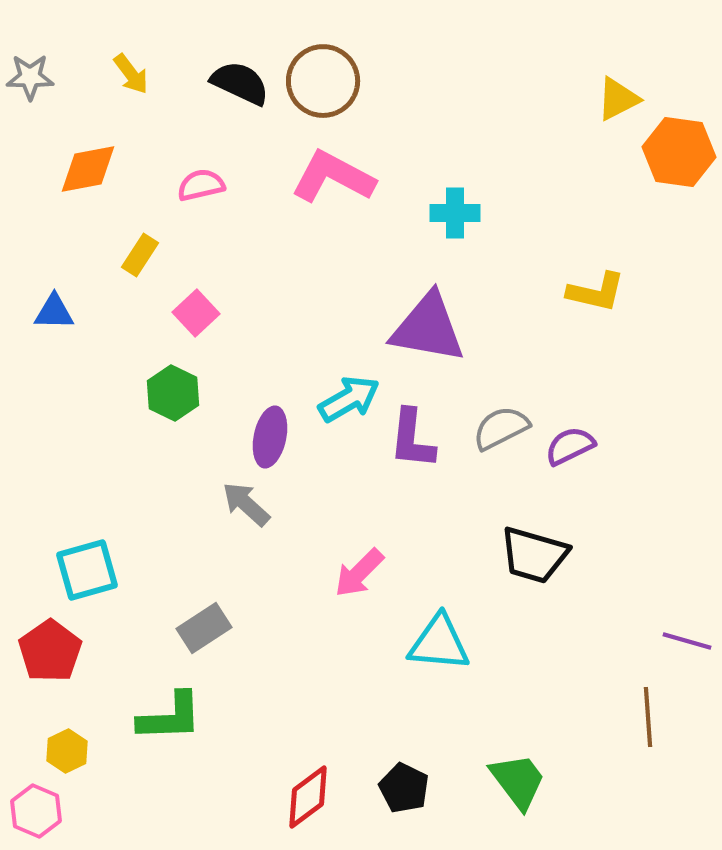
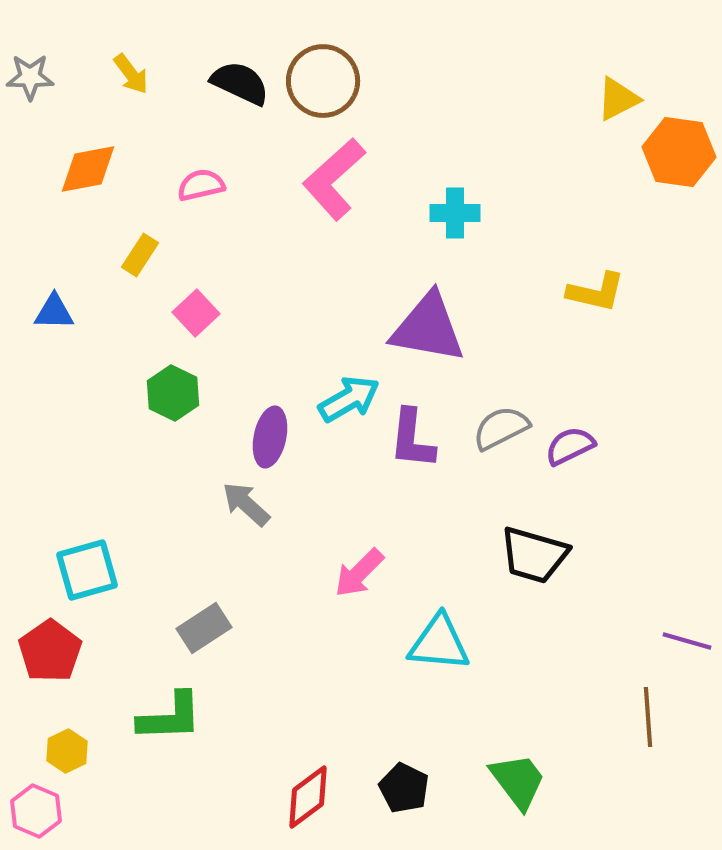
pink L-shape: moved 1 px right, 2 px down; rotated 70 degrees counterclockwise
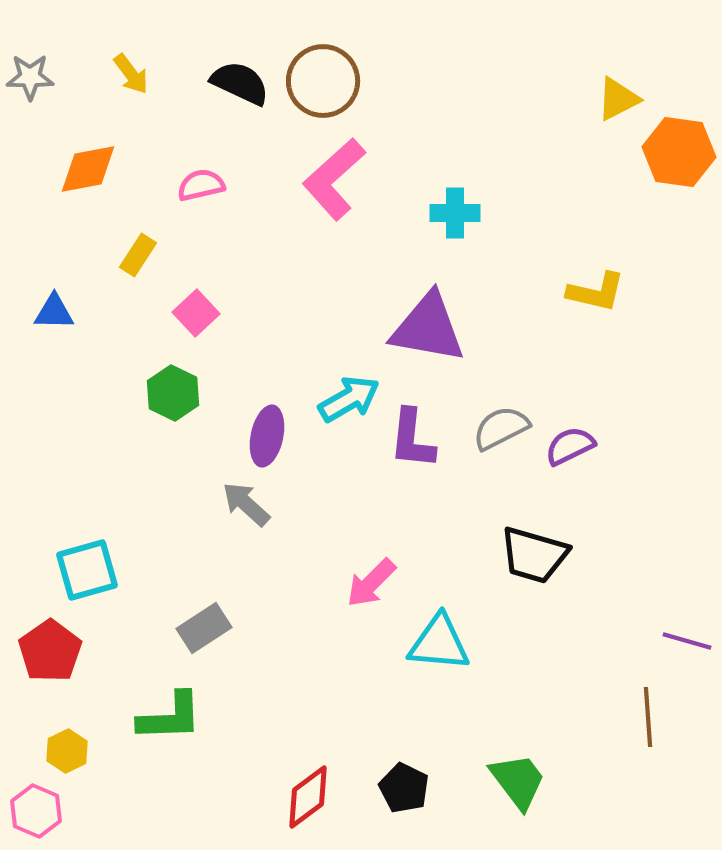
yellow rectangle: moved 2 px left
purple ellipse: moved 3 px left, 1 px up
pink arrow: moved 12 px right, 10 px down
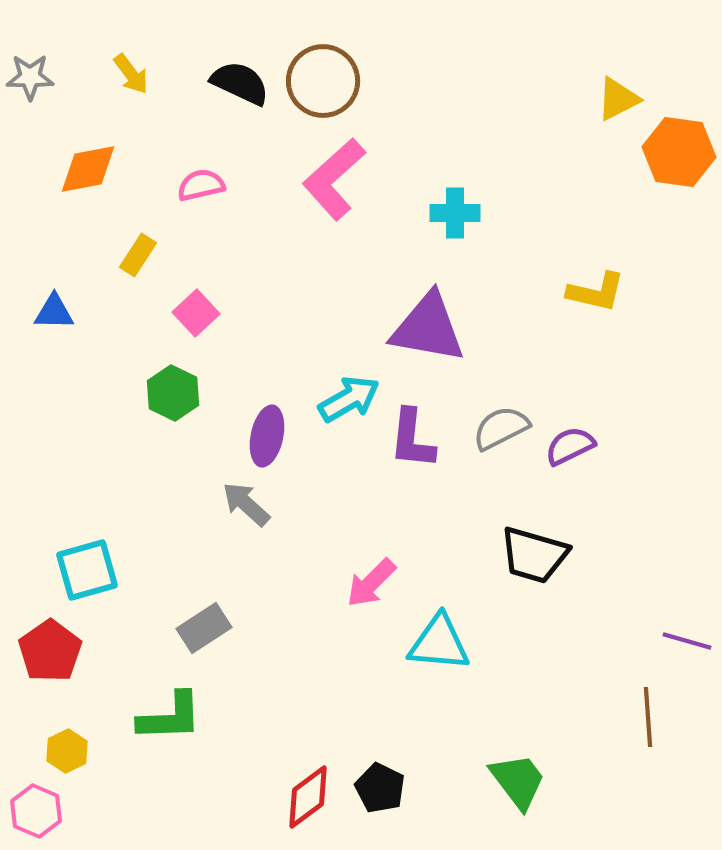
black pentagon: moved 24 px left
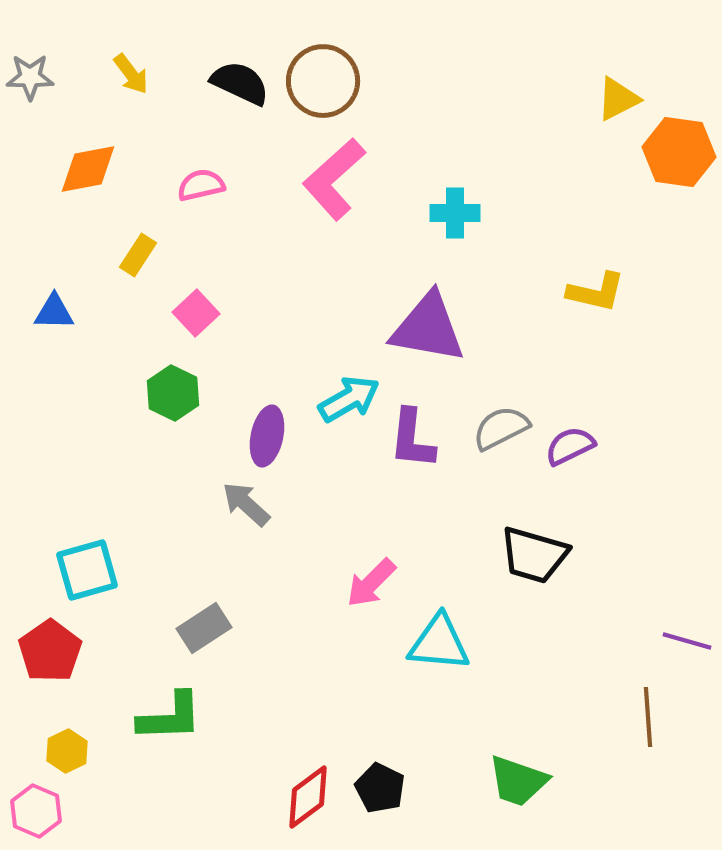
green trapezoid: rotated 146 degrees clockwise
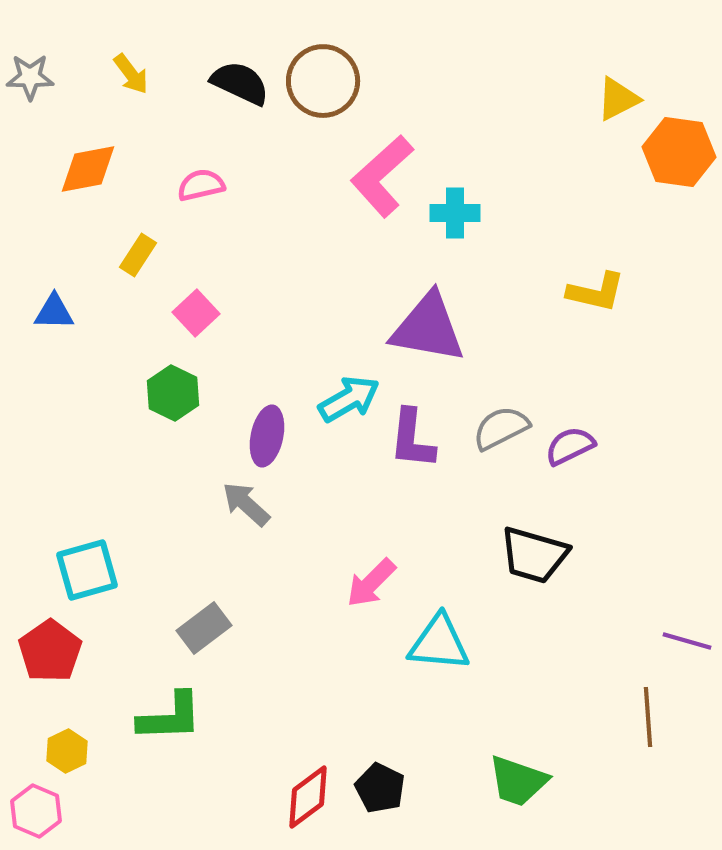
pink L-shape: moved 48 px right, 3 px up
gray rectangle: rotated 4 degrees counterclockwise
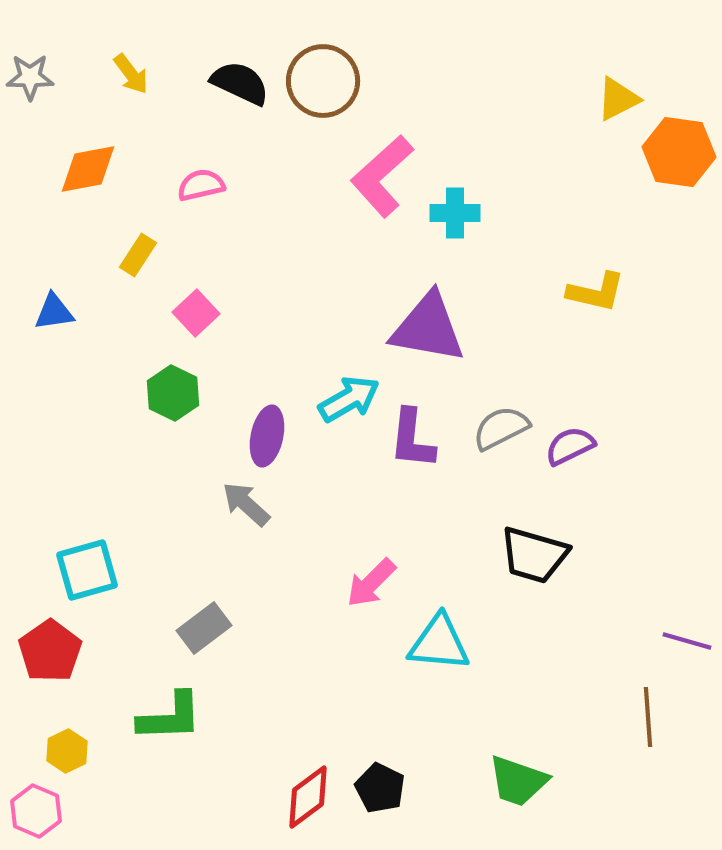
blue triangle: rotated 9 degrees counterclockwise
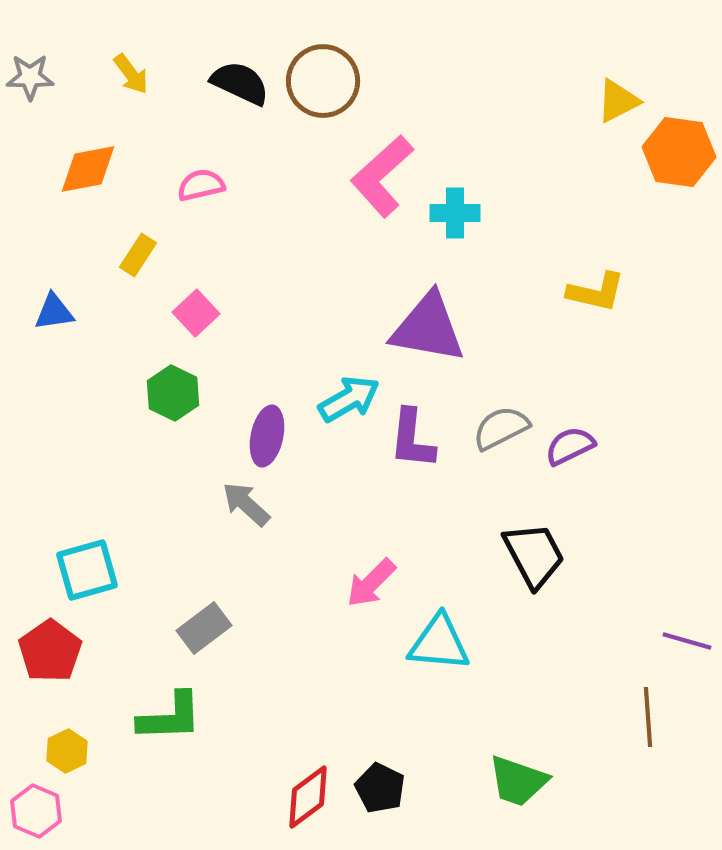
yellow triangle: moved 2 px down
black trapezoid: rotated 134 degrees counterclockwise
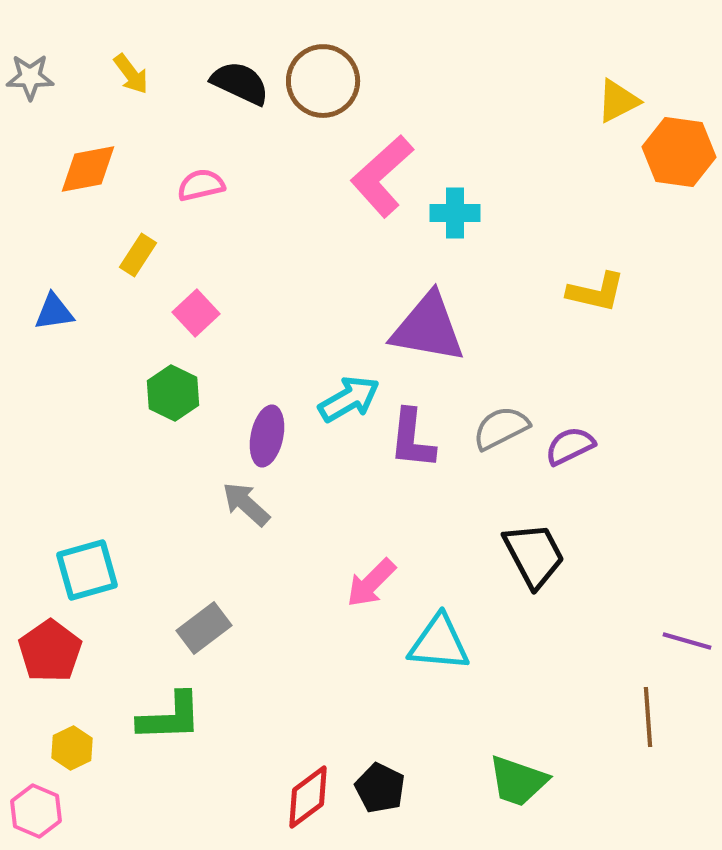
yellow hexagon: moved 5 px right, 3 px up
